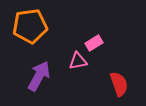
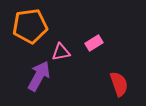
pink triangle: moved 17 px left, 9 px up
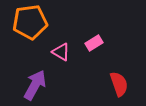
orange pentagon: moved 4 px up
pink triangle: rotated 42 degrees clockwise
purple arrow: moved 4 px left, 9 px down
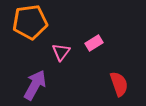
pink triangle: rotated 36 degrees clockwise
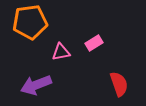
pink triangle: rotated 42 degrees clockwise
purple arrow: moved 1 px right; rotated 140 degrees counterclockwise
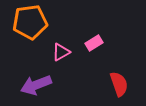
pink triangle: rotated 18 degrees counterclockwise
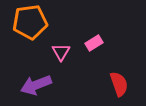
pink triangle: rotated 30 degrees counterclockwise
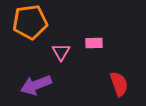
pink rectangle: rotated 30 degrees clockwise
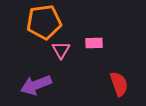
orange pentagon: moved 14 px right
pink triangle: moved 2 px up
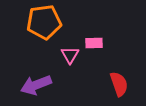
pink triangle: moved 9 px right, 5 px down
